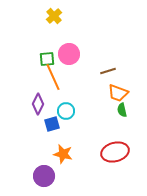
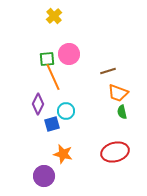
green semicircle: moved 2 px down
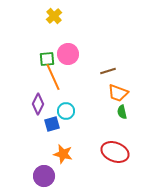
pink circle: moved 1 px left
red ellipse: rotated 36 degrees clockwise
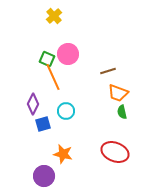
green square: rotated 28 degrees clockwise
purple diamond: moved 5 px left
blue square: moved 9 px left
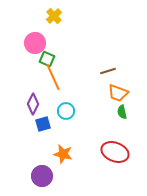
pink circle: moved 33 px left, 11 px up
purple circle: moved 2 px left
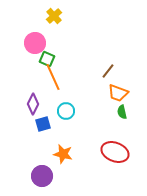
brown line: rotated 35 degrees counterclockwise
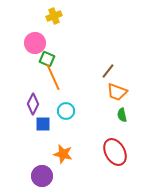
yellow cross: rotated 21 degrees clockwise
orange trapezoid: moved 1 px left, 1 px up
green semicircle: moved 3 px down
blue square: rotated 14 degrees clockwise
red ellipse: rotated 40 degrees clockwise
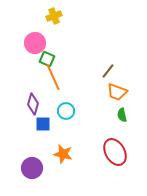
purple diamond: rotated 10 degrees counterclockwise
purple circle: moved 10 px left, 8 px up
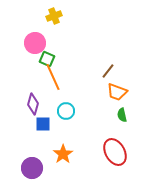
orange star: rotated 24 degrees clockwise
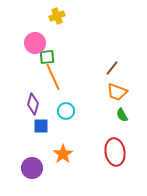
yellow cross: moved 3 px right
green square: moved 2 px up; rotated 28 degrees counterclockwise
brown line: moved 4 px right, 3 px up
green semicircle: rotated 16 degrees counterclockwise
blue square: moved 2 px left, 2 px down
red ellipse: rotated 20 degrees clockwise
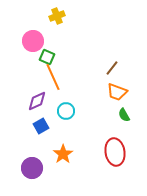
pink circle: moved 2 px left, 2 px up
green square: rotated 28 degrees clockwise
purple diamond: moved 4 px right, 3 px up; rotated 50 degrees clockwise
green semicircle: moved 2 px right
blue square: rotated 28 degrees counterclockwise
